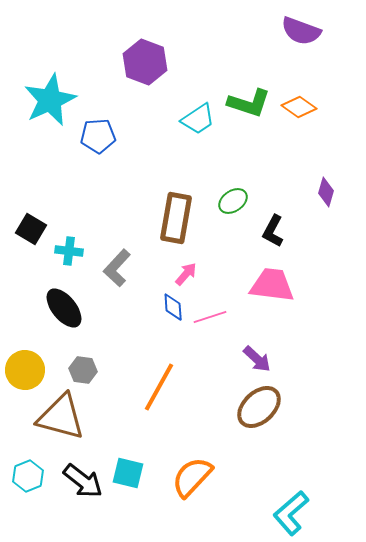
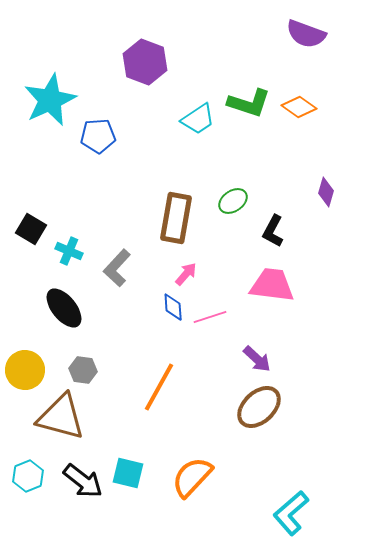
purple semicircle: moved 5 px right, 3 px down
cyan cross: rotated 16 degrees clockwise
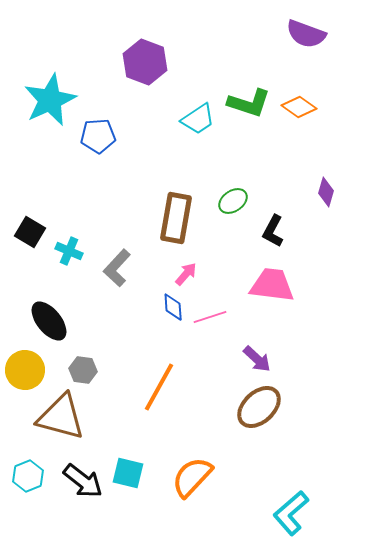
black square: moved 1 px left, 3 px down
black ellipse: moved 15 px left, 13 px down
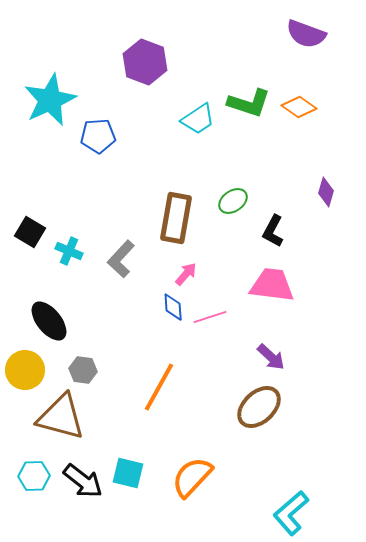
gray L-shape: moved 4 px right, 9 px up
purple arrow: moved 14 px right, 2 px up
cyan hexagon: moved 6 px right; rotated 20 degrees clockwise
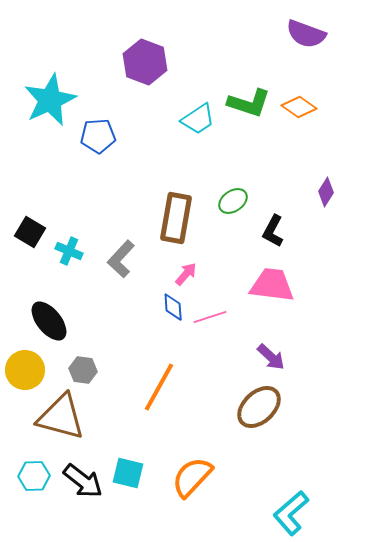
purple diamond: rotated 16 degrees clockwise
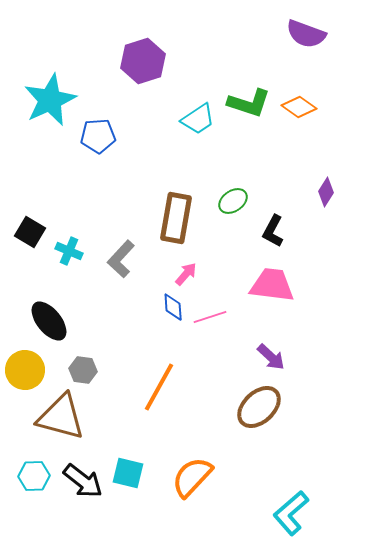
purple hexagon: moved 2 px left, 1 px up; rotated 21 degrees clockwise
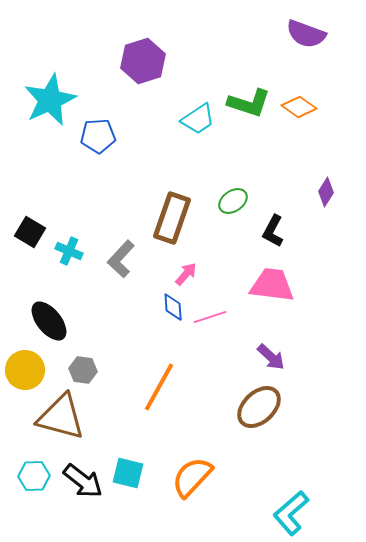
brown rectangle: moved 4 px left; rotated 9 degrees clockwise
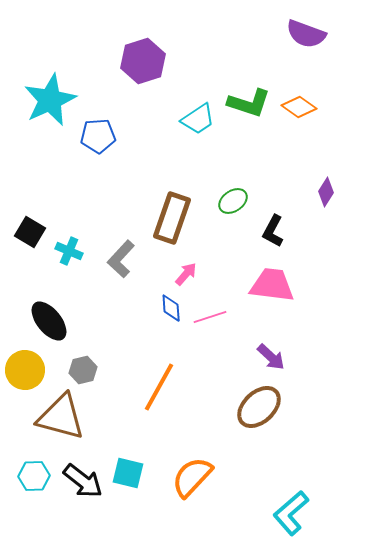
blue diamond: moved 2 px left, 1 px down
gray hexagon: rotated 20 degrees counterclockwise
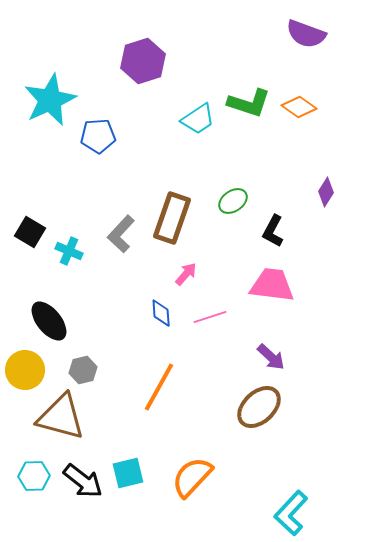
gray L-shape: moved 25 px up
blue diamond: moved 10 px left, 5 px down
cyan square: rotated 28 degrees counterclockwise
cyan L-shape: rotated 6 degrees counterclockwise
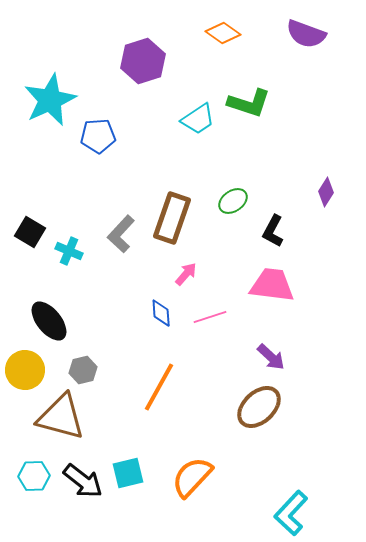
orange diamond: moved 76 px left, 74 px up
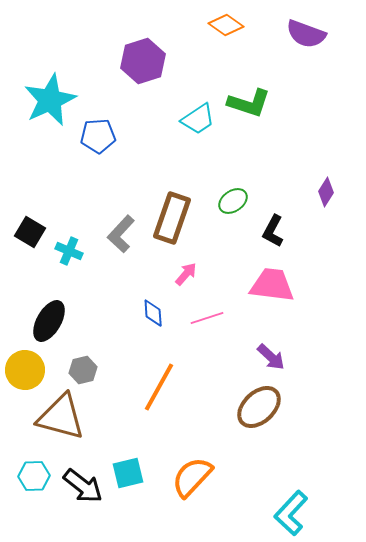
orange diamond: moved 3 px right, 8 px up
blue diamond: moved 8 px left
pink line: moved 3 px left, 1 px down
black ellipse: rotated 69 degrees clockwise
black arrow: moved 5 px down
